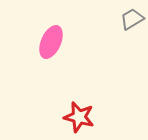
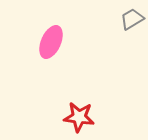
red star: rotated 8 degrees counterclockwise
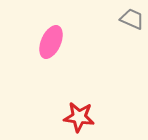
gray trapezoid: rotated 55 degrees clockwise
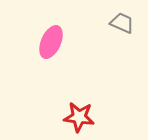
gray trapezoid: moved 10 px left, 4 px down
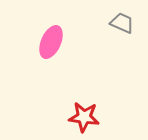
red star: moved 5 px right
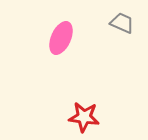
pink ellipse: moved 10 px right, 4 px up
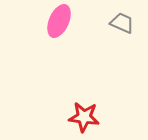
pink ellipse: moved 2 px left, 17 px up
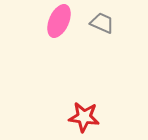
gray trapezoid: moved 20 px left
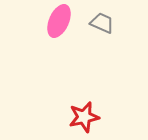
red star: rotated 20 degrees counterclockwise
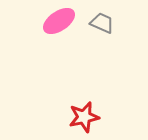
pink ellipse: rotated 32 degrees clockwise
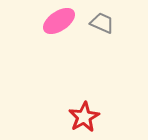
red star: rotated 16 degrees counterclockwise
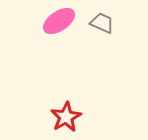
red star: moved 18 px left
